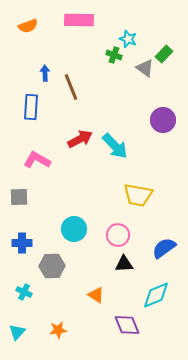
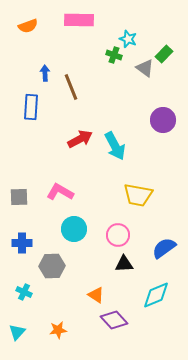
cyan arrow: rotated 16 degrees clockwise
pink L-shape: moved 23 px right, 32 px down
purple diamond: moved 13 px left, 5 px up; rotated 20 degrees counterclockwise
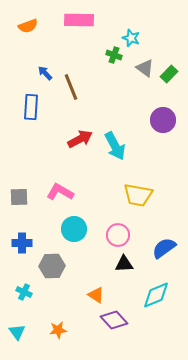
cyan star: moved 3 px right, 1 px up
green rectangle: moved 5 px right, 20 px down
blue arrow: rotated 42 degrees counterclockwise
cyan triangle: rotated 18 degrees counterclockwise
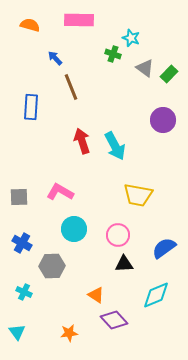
orange semicircle: moved 2 px right, 1 px up; rotated 144 degrees counterclockwise
green cross: moved 1 px left, 1 px up
blue arrow: moved 10 px right, 15 px up
red arrow: moved 2 px right, 2 px down; rotated 80 degrees counterclockwise
blue cross: rotated 30 degrees clockwise
orange star: moved 11 px right, 3 px down
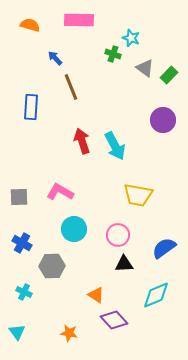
green rectangle: moved 1 px down
orange star: rotated 18 degrees clockwise
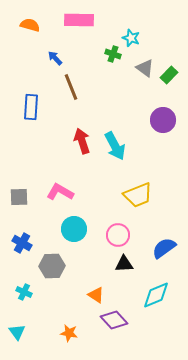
yellow trapezoid: rotated 32 degrees counterclockwise
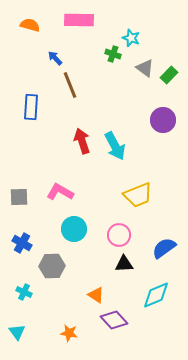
brown line: moved 1 px left, 2 px up
pink circle: moved 1 px right
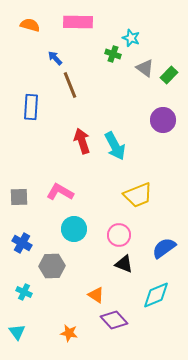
pink rectangle: moved 1 px left, 2 px down
black triangle: rotated 24 degrees clockwise
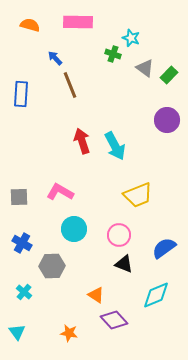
blue rectangle: moved 10 px left, 13 px up
purple circle: moved 4 px right
cyan cross: rotated 14 degrees clockwise
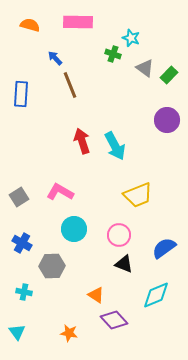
gray square: rotated 30 degrees counterclockwise
cyan cross: rotated 28 degrees counterclockwise
